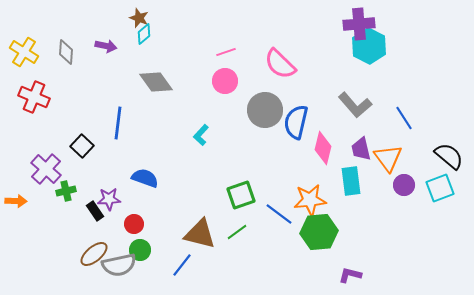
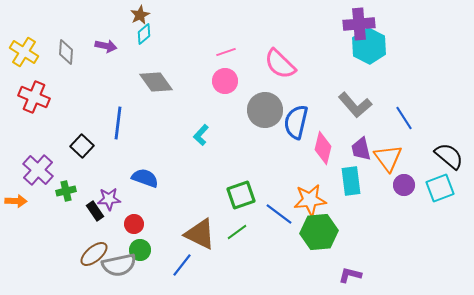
brown star at (139, 18): moved 1 px right, 3 px up; rotated 24 degrees clockwise
purple cross at (46, 169): moved 8 px left, 1 px down
brown triangle at (200, 234): rotated 12 degrees clockwise
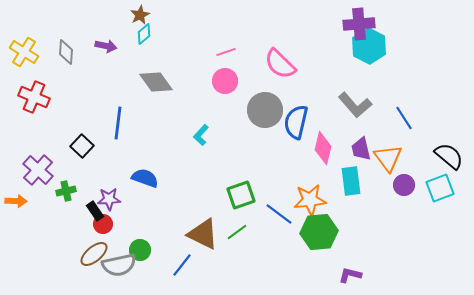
red circle at (134, 224): moved 31 px left
brown triangle at (200, 234): moved 3 px right
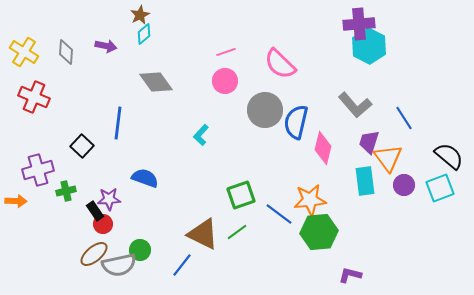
purple trapezoid at (361, 149): moved 8 px right, 7 px up; rotated 30 degrees clockwise
purple cross at (38, 170): rotated 32 degrees clockwise
cyan rectangle at (351, 181): moved 14 px right
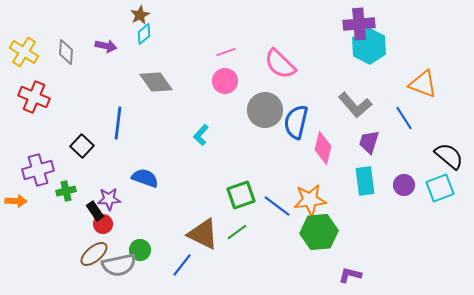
orange triangle at (388, 158): moved 35 px right, 74 px up; rotated 32 degrees counterclockwise
blue line at (279, 214): moved 2 px left, 8 px up
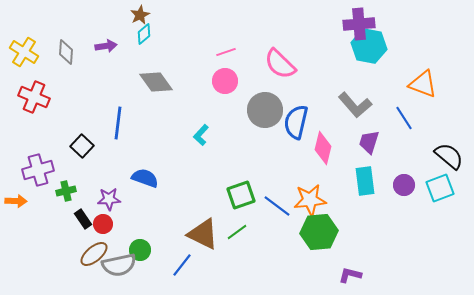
purple arrow at (106, 46): rotated 20 degrees counterclockwise
cyan hexagon at (369, 46): rotated 16 degrees counterclockwise
black rectangle at (95, 211): moved 12 px left, 8 px down
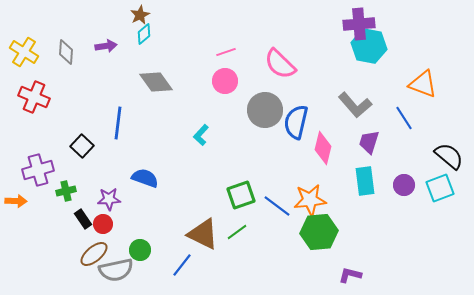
gray semicircle at (119, 265): moved 3 px left, 5 px down
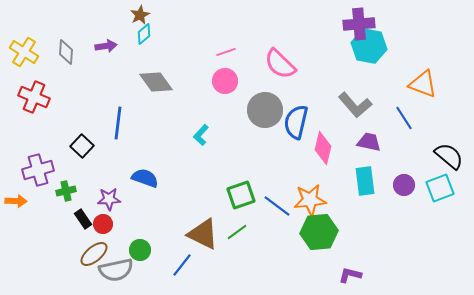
purple trapezoid at (369, 142): rotated 85 degrees clockwise
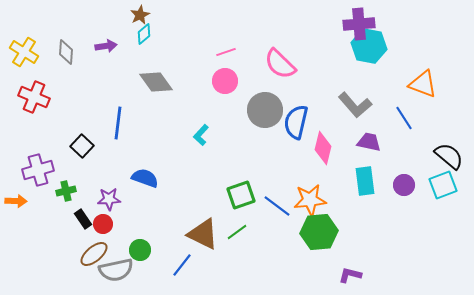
cyan square at (440, 188): moved 3 px right, 3 px up
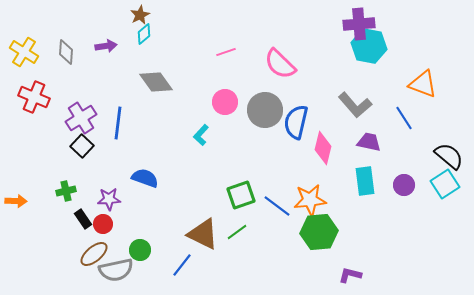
pink circle at (225, 81): moved 21 px down
purple cross at (38, 170): moved 43 px right, 52 px up; rotated 16 degrees counterclockwise
cyan square at (443, 185): moved 2 px right, 1 px up; rotated 12 degrees counterclockwise
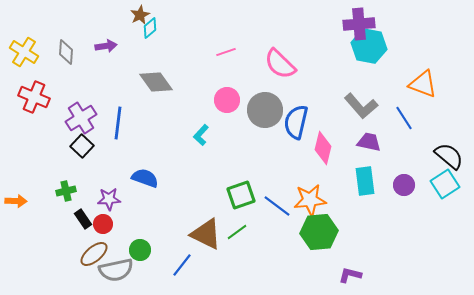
cyan diamond at (144, 34): moved 6 px right, 6 px up
pink circle at (225, 102): moved 2 px right, 2 px up
gray L-shape at (355, 105): moved 6 px right, 1 px down
brown triangle at (203, 234): moved 3 px right
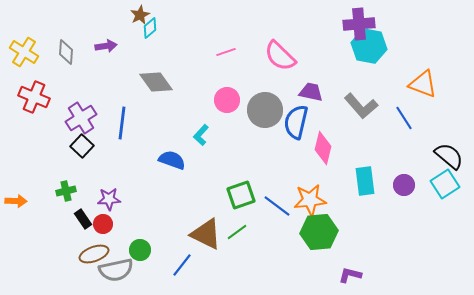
pink semicircle at (280, 64): moved 8 px up
blue line at (118, 123): moved 4 px right
purple trapezoid at (369, 142): moved 58 px left, 50 px up
blue semicircle at (145, 178): moved 27 px right, 18 px up
brown ellipse at (94, 254): rotated 20 degrees clockwise
